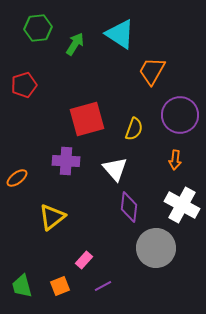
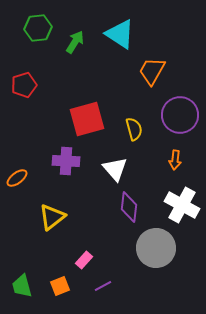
green arrow: moved 2 px up
yellow semicircle: rotated 35 degrees counterclockwise
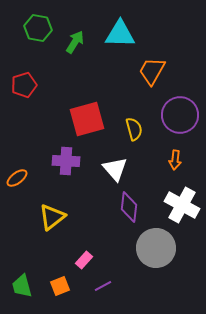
green hexagon: rotated 16 degrees clockwise
cyan triangle: rotated 32 degrees counterclockwise
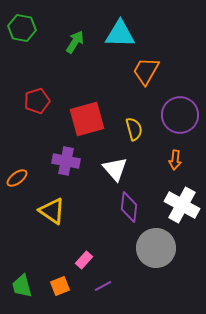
green hexagon: moved 16 px left
orange trapezoid: moved 6 px left
red pentagon: moved 13 px right, 16 px down
purple cross: rotated 8 degrees clockwise
yellow triangle: moved 6 px up; rotated 48 degrees counterclockwise
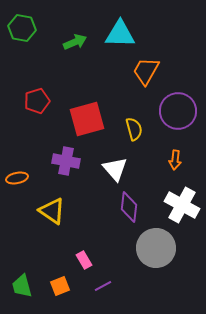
green arrow: rotated 35 degrees clockwise
purple circle: moved 2 px left, 4 px up
orange ellipse: rotated 25 degrees clockwise
pink rectangle: rotated 72 degrees counterclockwise
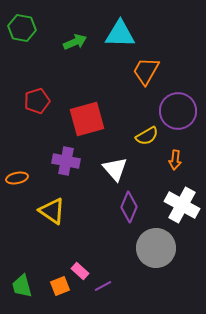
yellow semicircle: moved 13 px right, 7 px down; rotated 75 degrees clockwise
purple diamond: rotated 16 degrees clockwise
pink rectangle: moved 4 px left, 11 px down; rotated 18 degrees counterclockwise
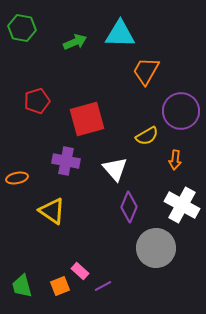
purple circle: moved 3 px right
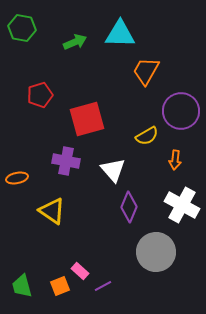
red pentagon: moved 3 px right, 6 px up
white triangle: moved 2 px left, 1 px down
gray circle: moved 4 px down
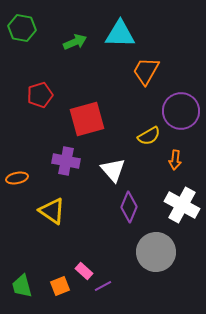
yellow semicircle: moved 2 px right
pink rectangle: moved 4 px right
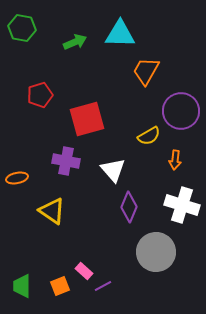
white cross: rotated 12 degrees counterclockwise
green trapezoid: rotated 15 degrees clockwise
